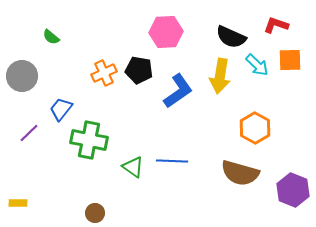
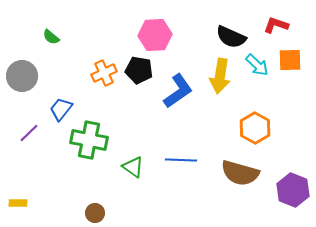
pink hexagon: moved 11 px left, 3 px down
blue line: moved 9 px right, 1 px up
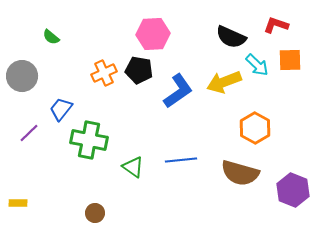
pink hexagon: moved 2 px left, 1 px up
yellow arrow: moved 4 px right, 6 px down; rotated 60 degrees clockwise
blue line: rotated 8 degrees counterclockwise
